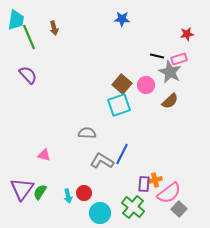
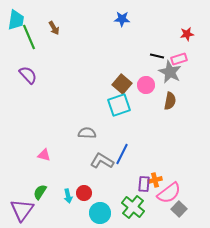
brown arrow: rotated 16 degrees counterclockwise
brown semicircle: rotated 36 degrees counterclockwise
purple triangle: moved 21 px down
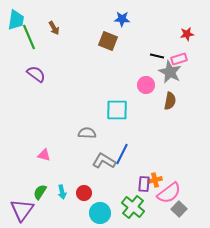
purple semicircle: moved 8 px right, 1 px up; rotated 12 degrees counterclockwise
brown square: moved 14 px left, 43 px up; rotated 18 degrees counterclockwise
cyan square: moved 2 px left, 5 px down; rotated 20 degrees clockwise
gray L-shape: moved 2 px right
cyan arrow: moved 6 px left, 4 px up
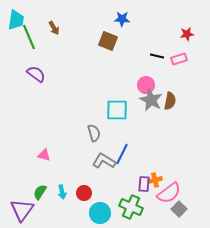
gray star: moved 19 px left, 28 px down
gray semicircle: moved 7 px right; rotated 72 degrees clockwise
green cross: moved 2 px left; rotated 15 degrees counterclockwise
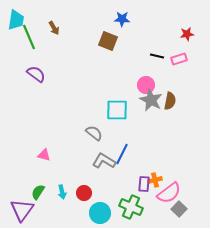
gray semicircle: rotated 36 degrees counterclockwise
green semicircle: moved 2 px left
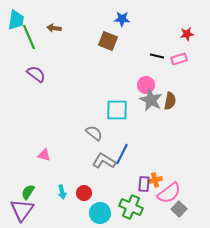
brown arrow: rotated 128 degrees clockwise
green semicircle: moved 10 px left
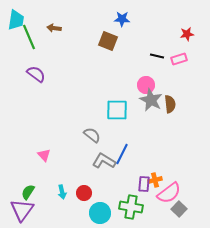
brown semicircle: moved 3 px down; rotated 18 degrees counterclockwise
gray semicircle: moved 2 px left, 2 px down
pink triangle: rotated 32 degrees clockwise
green cross: rotated 15 degrees counterclockwise
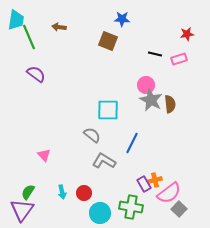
brown arrow: moved 5 px right, 1 px up
black line: moved 2 px left, 2 px up
cyan square: moved 9 px left
blue line: moved 10 px right, 11 px up
purple rectangle: rotated 35 degrees counterclockwise
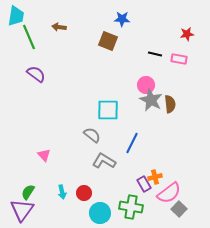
cyan trapezoid: moved 4 px up
pink rectangle: rotated 28 degrees clockwise
orange cross: moved 3 px up
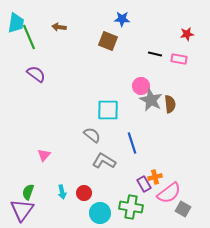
cyan trapezoid: moved 7 px down
pink circle: moved 5 px left, 1 px down
blue line: rotated 45 degrees counterclockwise
pink triangle: rotated 24 degrees clockwise
green semicircle: rotated 14 degrees counterclockwise
gray square: moved 4 px right; rotated 14 degrees counterclockwise
